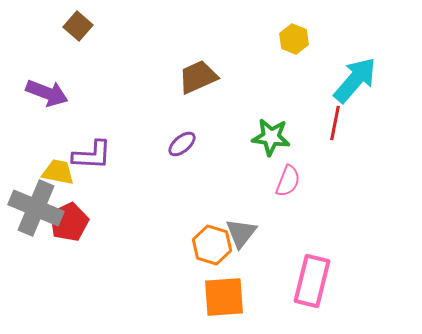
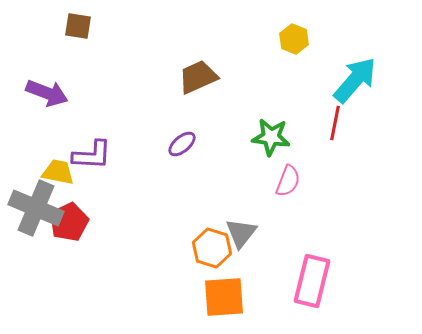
brown square: rotated 32 degrees counterclockwise
orange hexagon: moved 3 px down
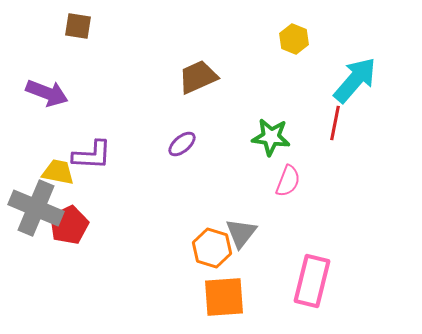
red pentagon: moved 3 px down
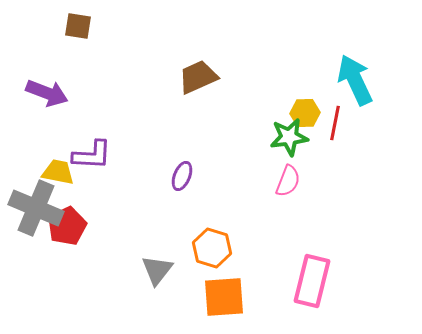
yellow hexagon: moved 11 px right, 74 px down; rotated 24 degrees counterclockwise
cyan arrow: rotated 66 degrees counterclockwise
green star: moved 18 px right; rotated 15 degrees counterclockwise
purple ellipse: moved 32 px down; rotated 28 degrees counterclockwise
red pentagon: moved 2 px left, 1 px down
gray triangle: moved 84 px left, 37 px down
